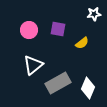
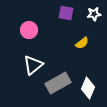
purple square: moved 8 px right, 16 px up
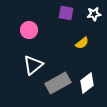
white diamond: moved 1 px left, 5 px up; rotated 30 degrees clockwise
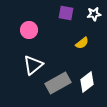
white diamond: moved 1 px up
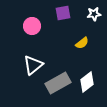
purple square: moved 3 px left; rotated 21 degrees counterclockwise
pink circle: moved 3 px right, 4 px up
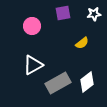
white triangle: rotated 10 degrees clockwise
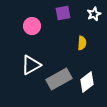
white star: rotated 16 degrees counterclockwise
yellow semicircle: rotated 48 degrees counterclockwise
white triangle: moved 2 px left
gray rectangle: moved 1 px right, 4 px up
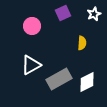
purple square: rotated 14 degrees counterclockwise
white diamond: rotated 10 degrees clockwise
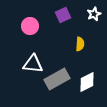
purple square: moved 2 px down
pink circle: moved 2 px left
yellow semicircle: moved 2 px left, 1 px down
white triangle: moved 2 px right, 1 px up; rotated 35 degrees clockwise
gray rectangle: moved 2 px left
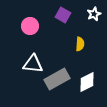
purple square: rotated 35 degrees counterclockwise
